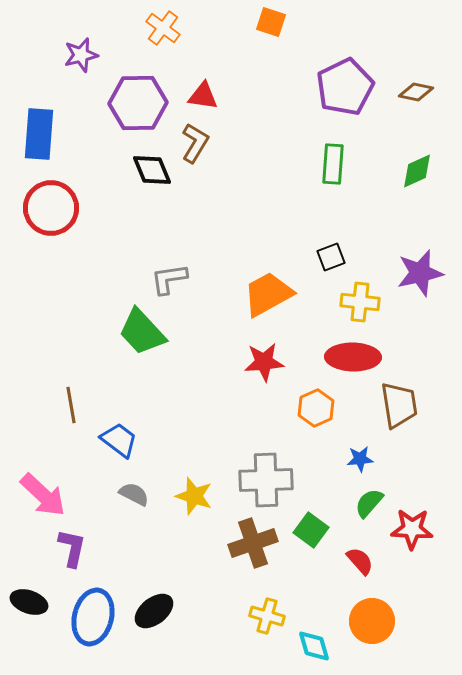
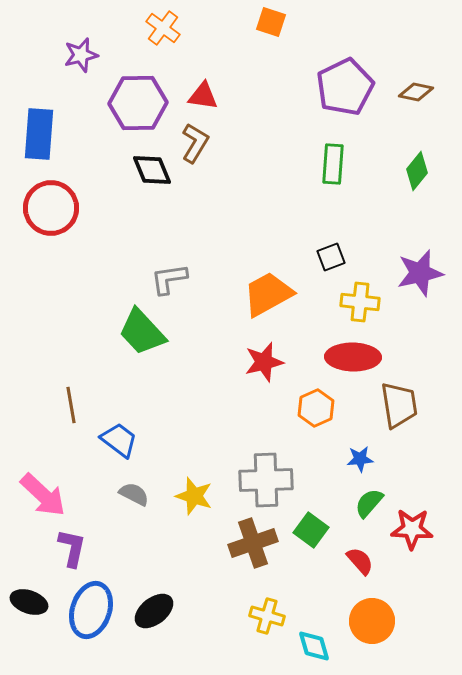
green diamond at (417, 171): rotated 27 degrees counterclockwise
red star at (264, 362): rotated 9 degrees counterclockwise
blue ellipse at (93, 617): moved 2 px left, 7 px up; rotated 4 degrees clockwise
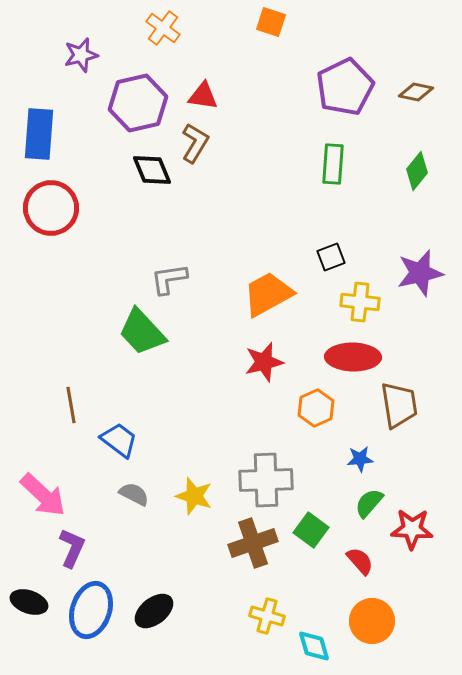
purple hexagon at (138, 103): rotated 12 degrees counterclockwise
purple L-shape at (72, 548): rotated 12 degrees clockwise
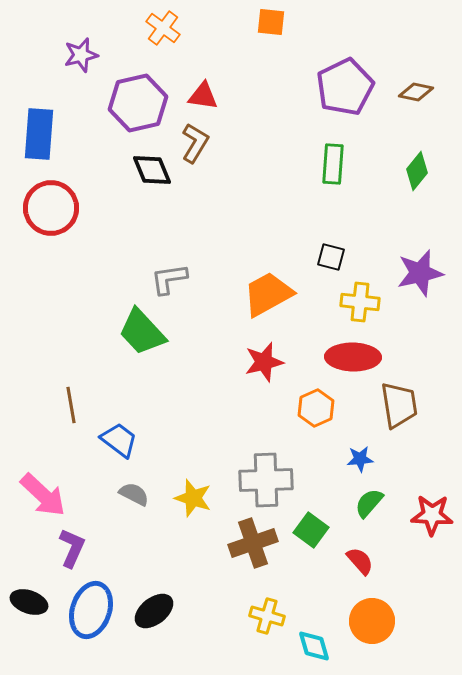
orange square at (271, 22): rotated 12 degrees counterclockwise
black square at (331, 257): rotated 36 degrees clockwise
yellow star at (194, 496): moved 1 px left, 2 px down
red star at (412, 529): moved 20 px right, 14 px up
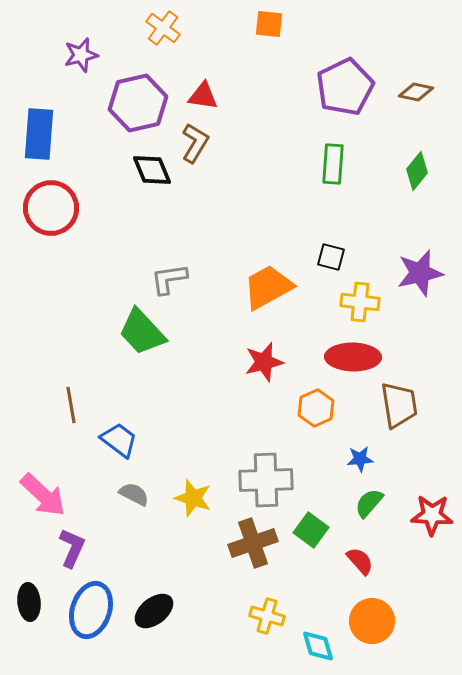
orange square at (271, 22): moved 2 px left, 2 px down
orange trapezoid at (268, 294): moved 7 px up
black ellipse at (29, 602): rotated 66 degrees clockwise
cyan diamond at (314, 646): moved 4 px right
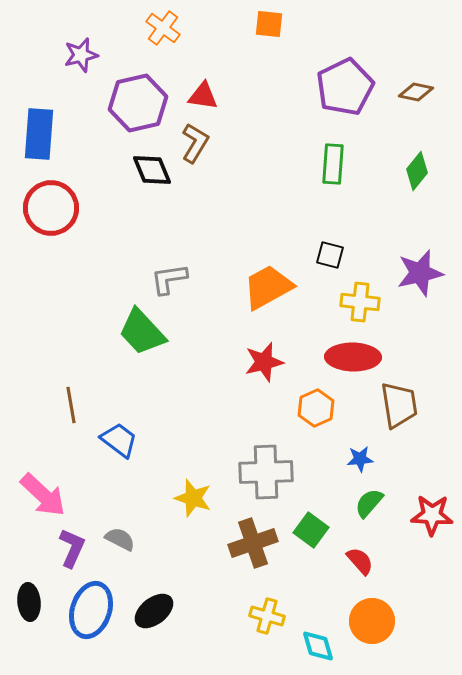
black square at (331, 257): moved 1 px left, 2 px up
gray cross at (266, 480): moved 8 px up
gray semicircle at (134, 494): moved 14 px left, 45 px down
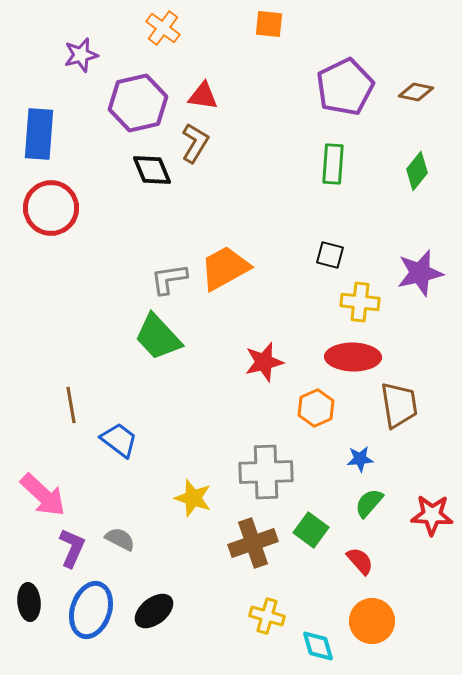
orange trapezoid at (268, 287): moved 43 px left, 19 px up
green trapezoid at (142, 332): moved 16 px right, 5 px down
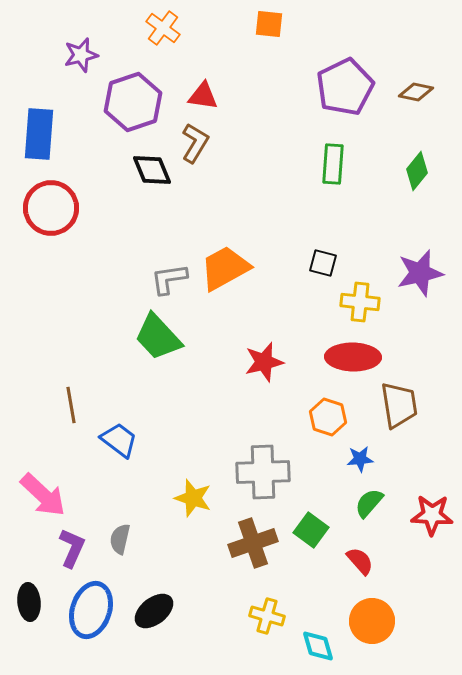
purple hexagon at (138, 103): moved 5 px left, 1 px up; rotated 6 degrees counterclockwise
black square at (330, 255): moved 7 px left, 8 px down
orange hexagon at (316, 408): moved 12 px right, 9 px down; rotated 18 degrees counterclockwise
gray cross at (266, 472): moved 3 px left
gray semicircle at (120, 539): rotated 104 degrees counterclockwise
